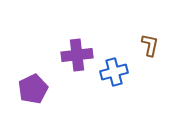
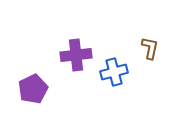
brown L-shape: moved 3 px down
purple cross: moved 1 px left
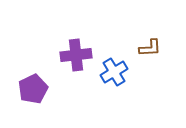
brown L-shape: rotated 75 degrees clockwise
blue cross: rotated 16 degrees counterclockwise
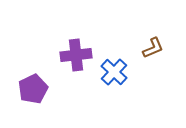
brown L-shape: moved 3 px right; rotated 20 degrees counterclockwise
blue cross: rotated 16 degrees counterclockwise
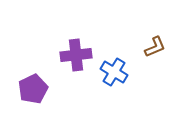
brown L-shape: moved 2 px right, 1 px up
blue cross: rotated 12 degrees counterclockwise
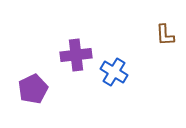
brown L-shape: moved 10 px right, 12 px up; rotated 110 degrees clockwise
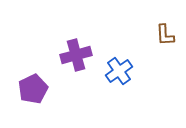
purple cross: rotated 8 degrees counterclockwise
blue cross: moved 5 px right, 1 px up; rotated 24 degrees clockwise
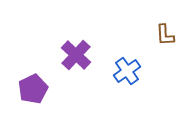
purple cross: rotated 32 degrees counterclockwise
blue cross: moved 8 px right
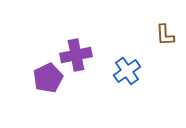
purple cross: rotated 36 degrees clockwise
purple pentagon: moved 15 px right, 11 px up
